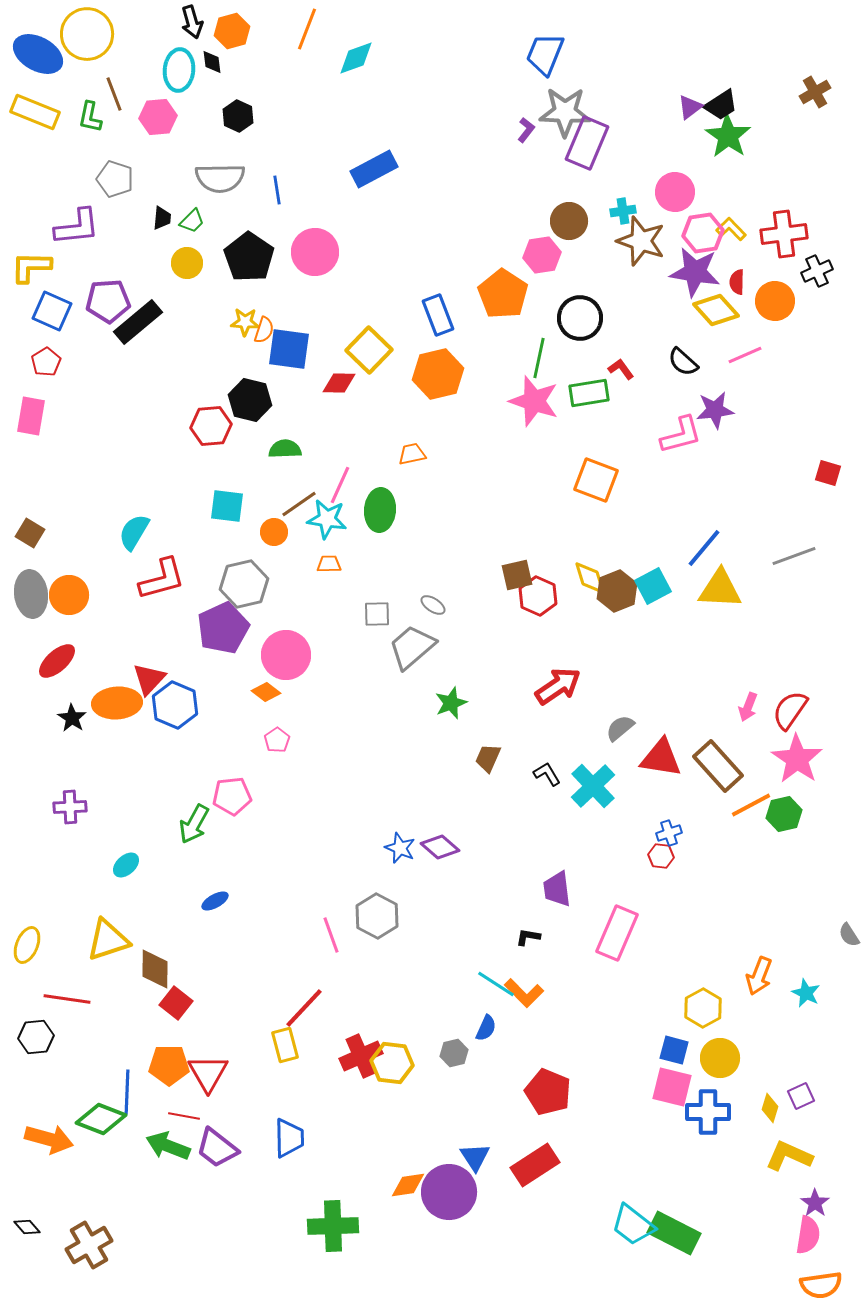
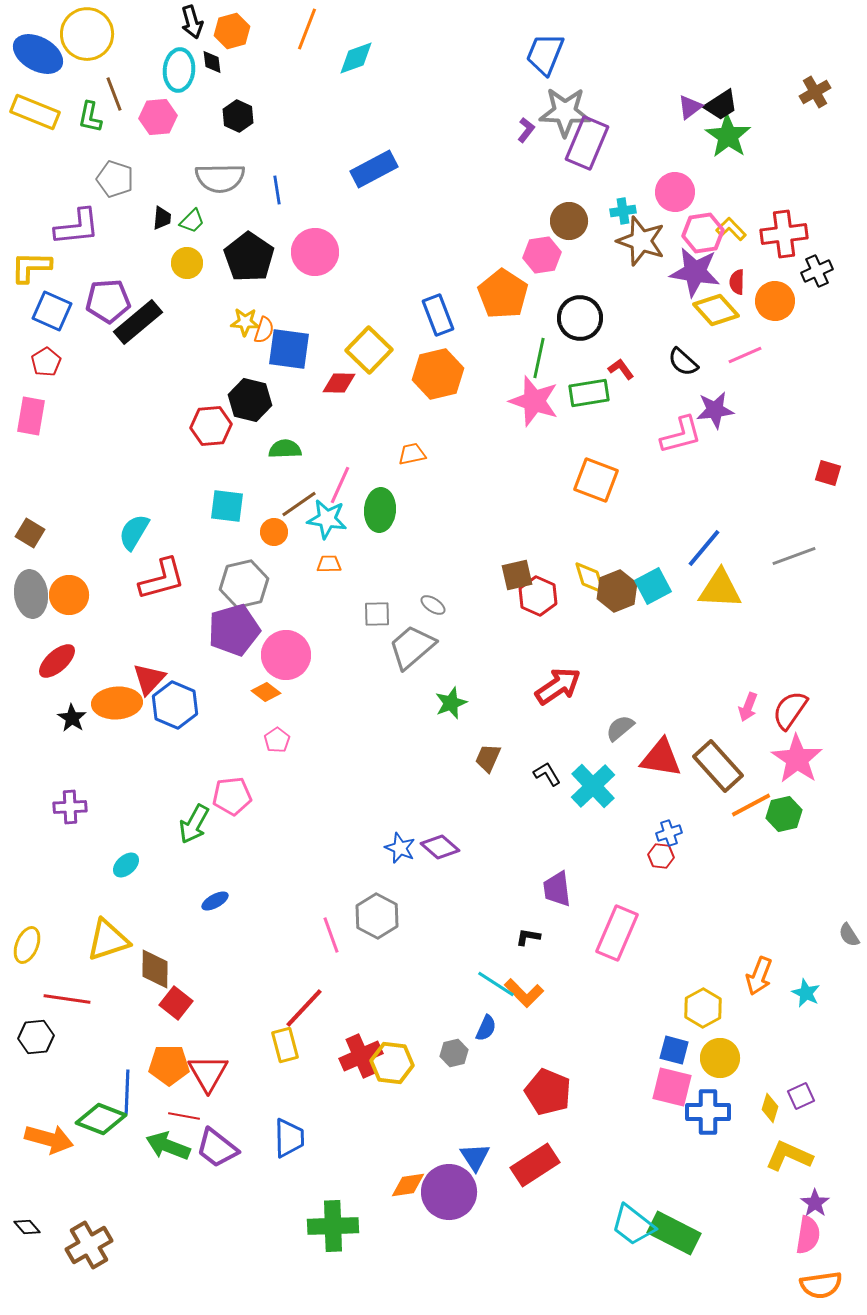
purple pentagon at (223, 628): moved 11 px right, 2 px down; rotated 9 degrees clockwise
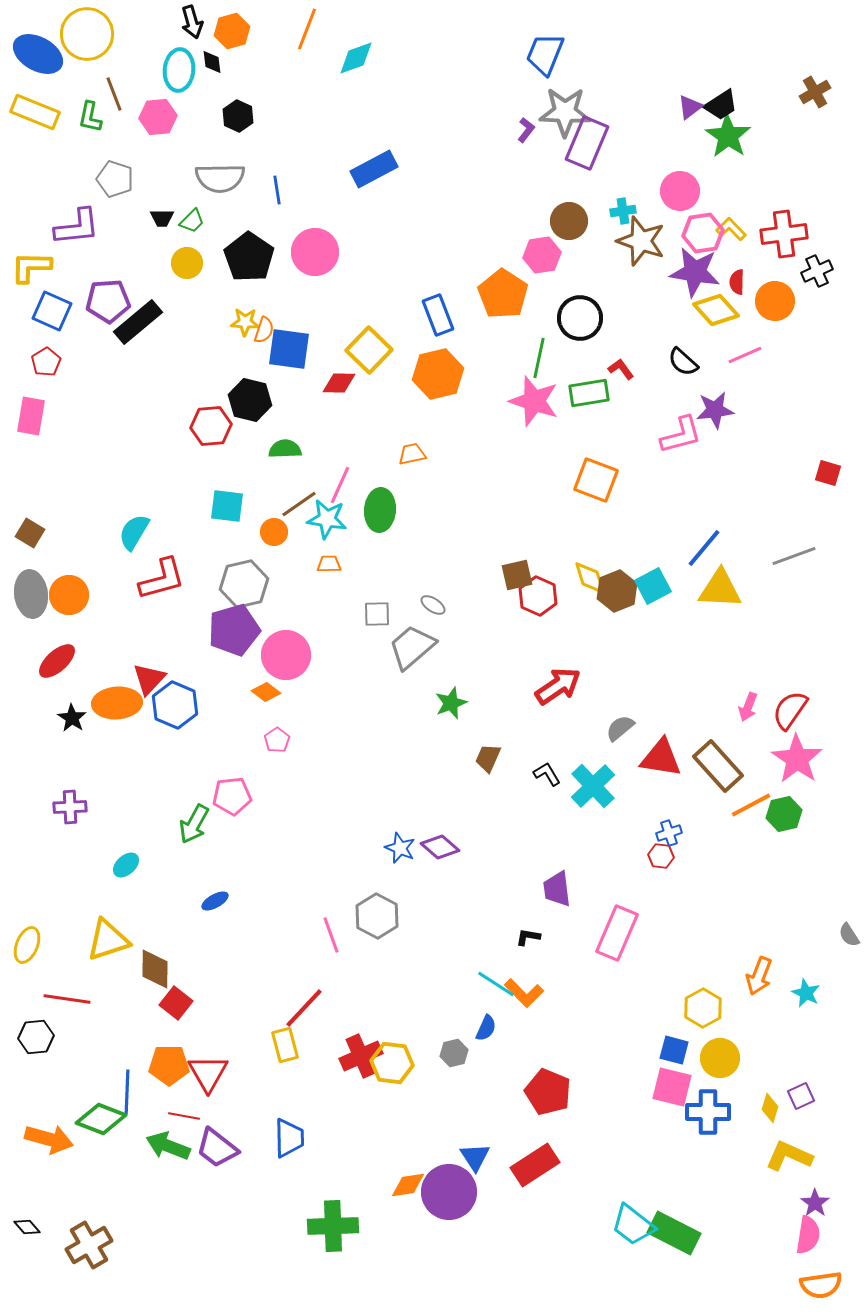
pink circle at (675, 192): moved 5 px right, 1 px up
black trapezoid at (162, 218): rotated 85 degrees clockwise
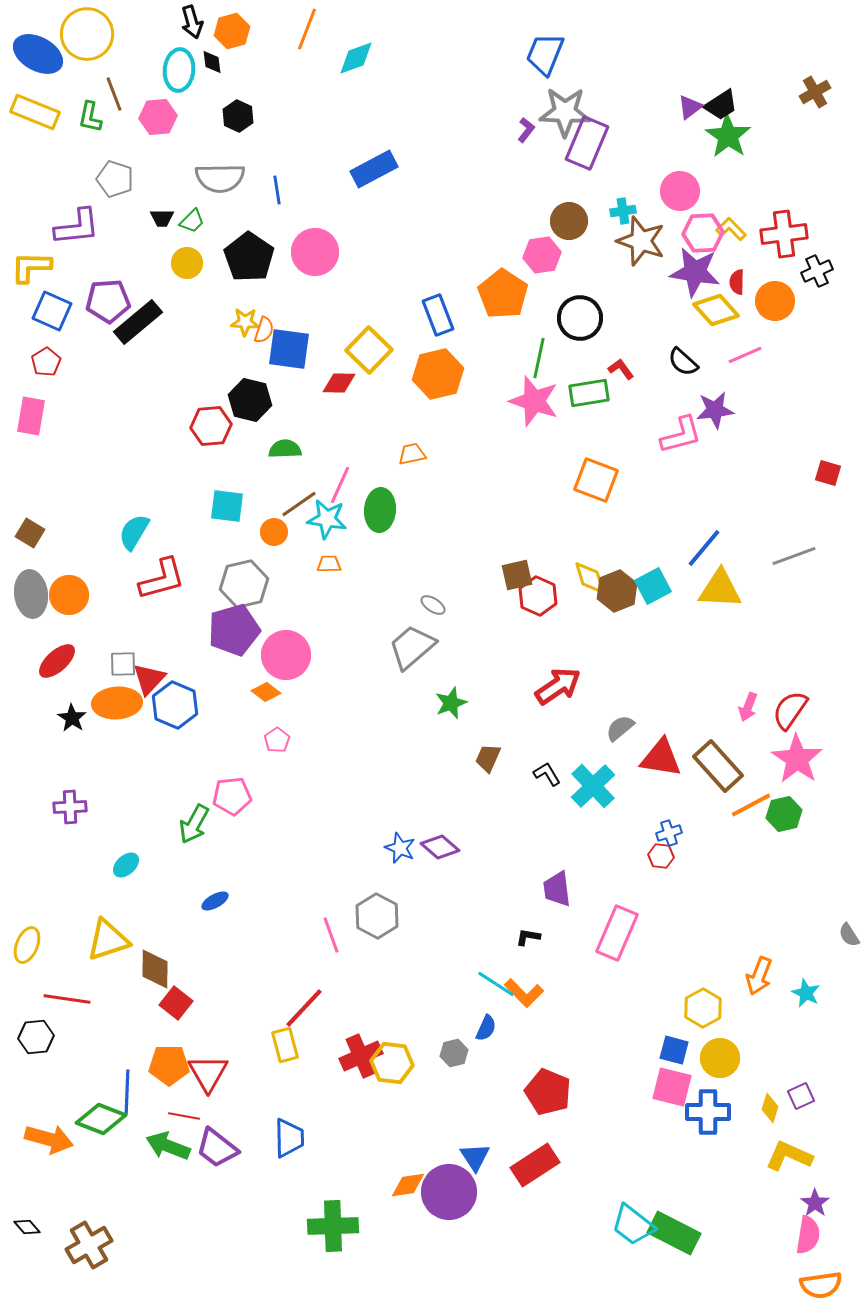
pink hexagon at (703, 233): rotated 6 degrees clockwise
gray square at (377, 614): moved 254 px left, 50 px down
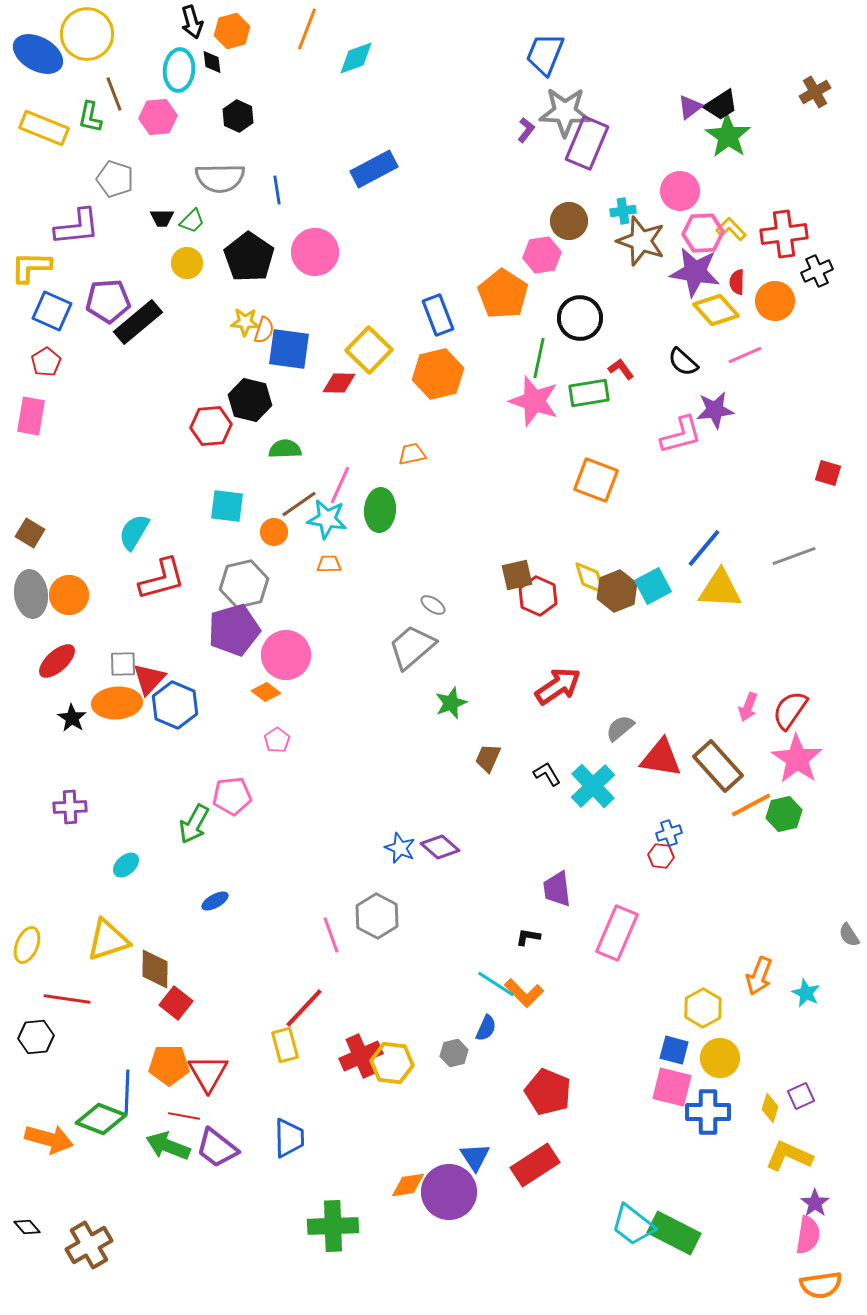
yellow rectangle at (35, 112): moved 9 px right, 16 px down
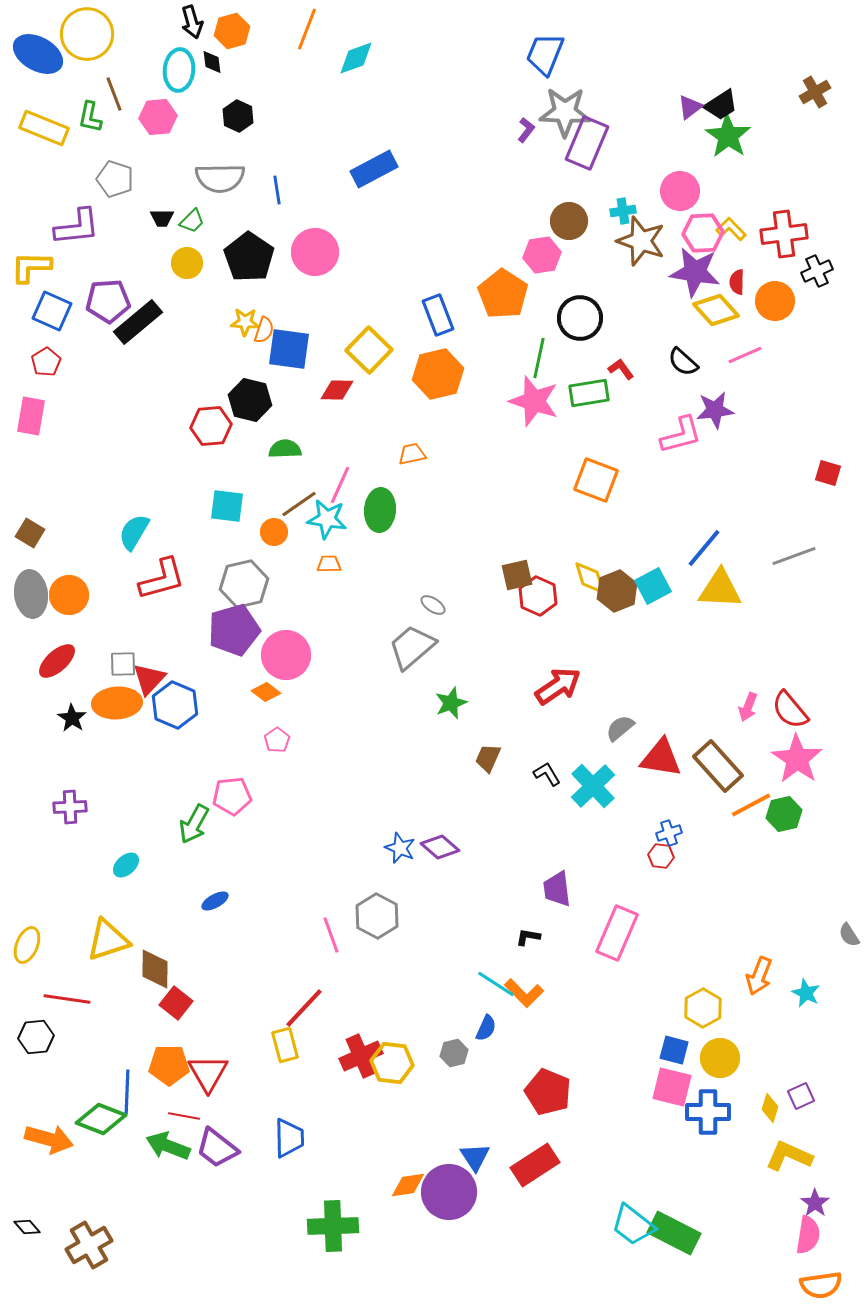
red diamond at (339, 383): moved 2 px left, 7 px down
red semicircle at (790, 710): rotated 75 degrees counterclockwise
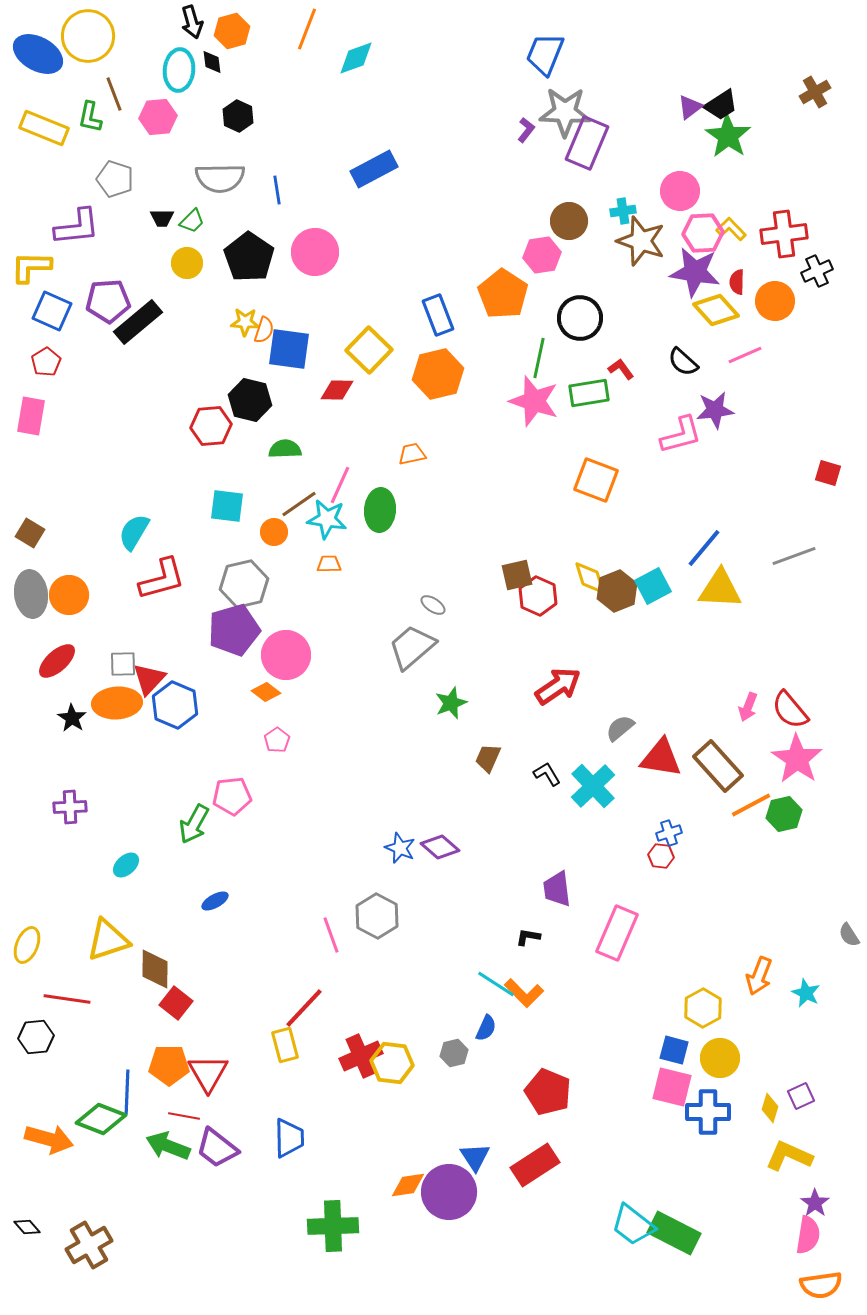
yellow circle at (87, 34): moved 1 px right, 2 px down
